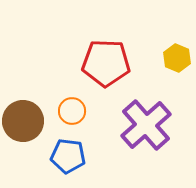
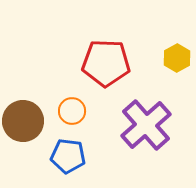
yellow hexagon: rotated 8 degrees clockwise
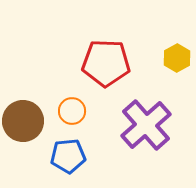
blue pentagon: rotated 12 degrees counterclockwise
